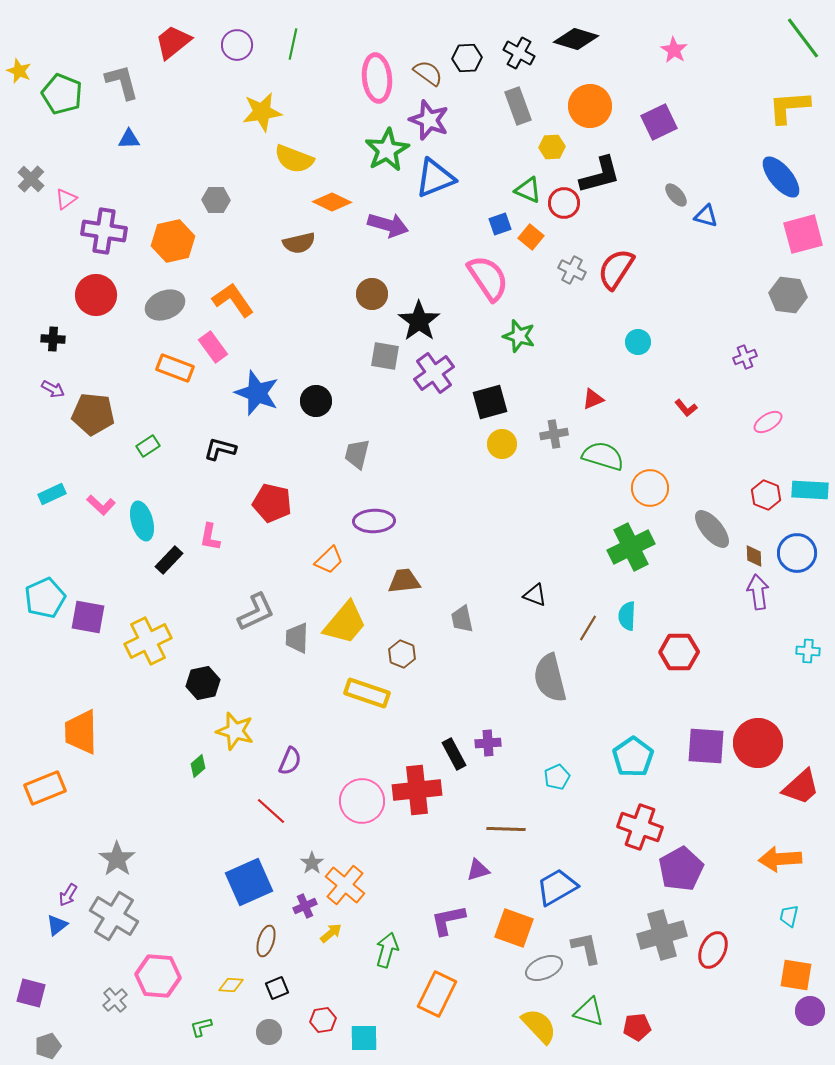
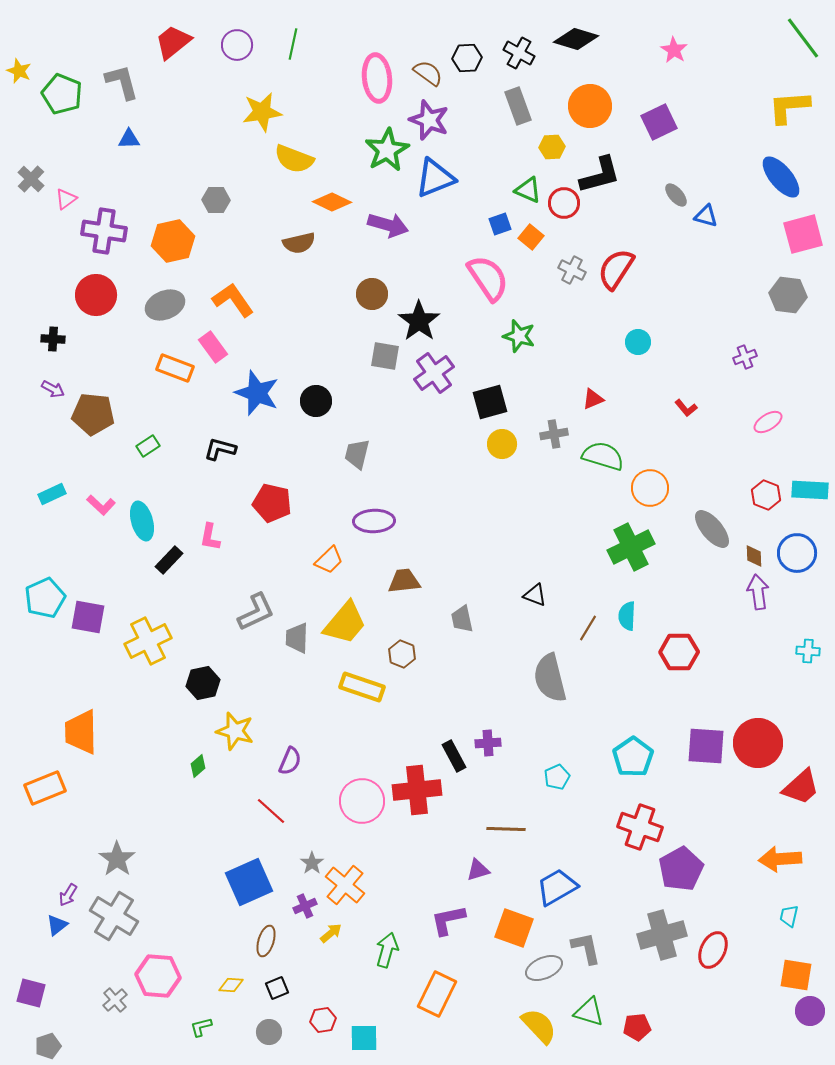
yellow rectangle at (367, 693): moved 5 px left, 6 px up
black rectangle at (454, 754): moved 2 px down
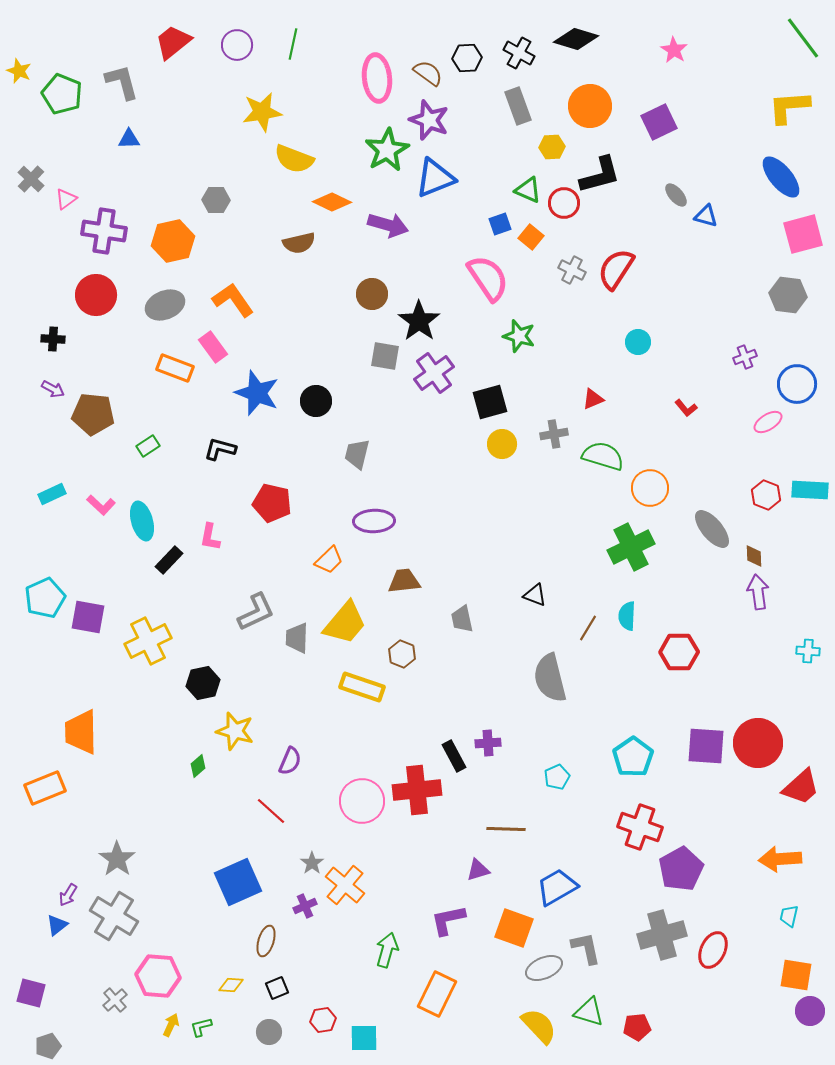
blue circle at (797, 553): moved 169 px up
blue square at (249, 882): moved 11 px left
yellow arrow at (331, 933): moved 160 px left, 92 px down; rotated 25 degrees counterclockwise
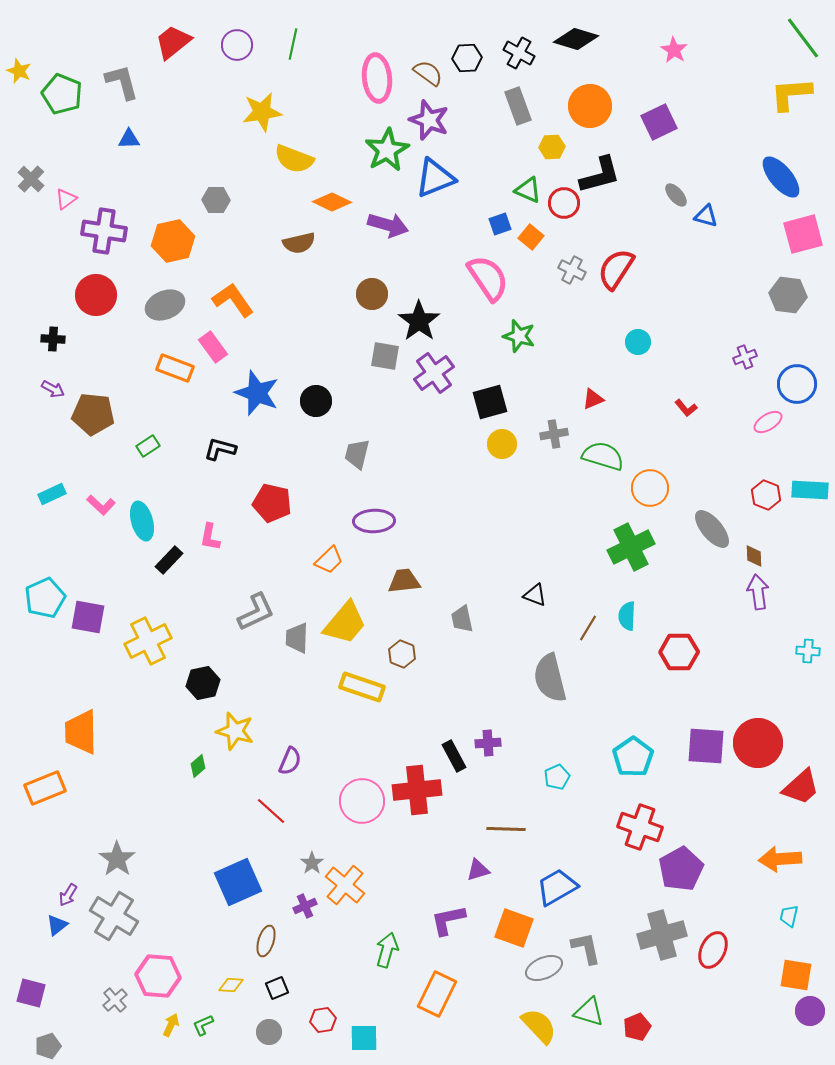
yellow L-shape at (789, 107): moved 2 px right, 13 px up
green L-shape at (201, 1027): moved 2 px right, 2 px up; rotated 10 degrees counterclockwise
red pentagon at (637, 1027): rotated 16 degrees counterclockwise
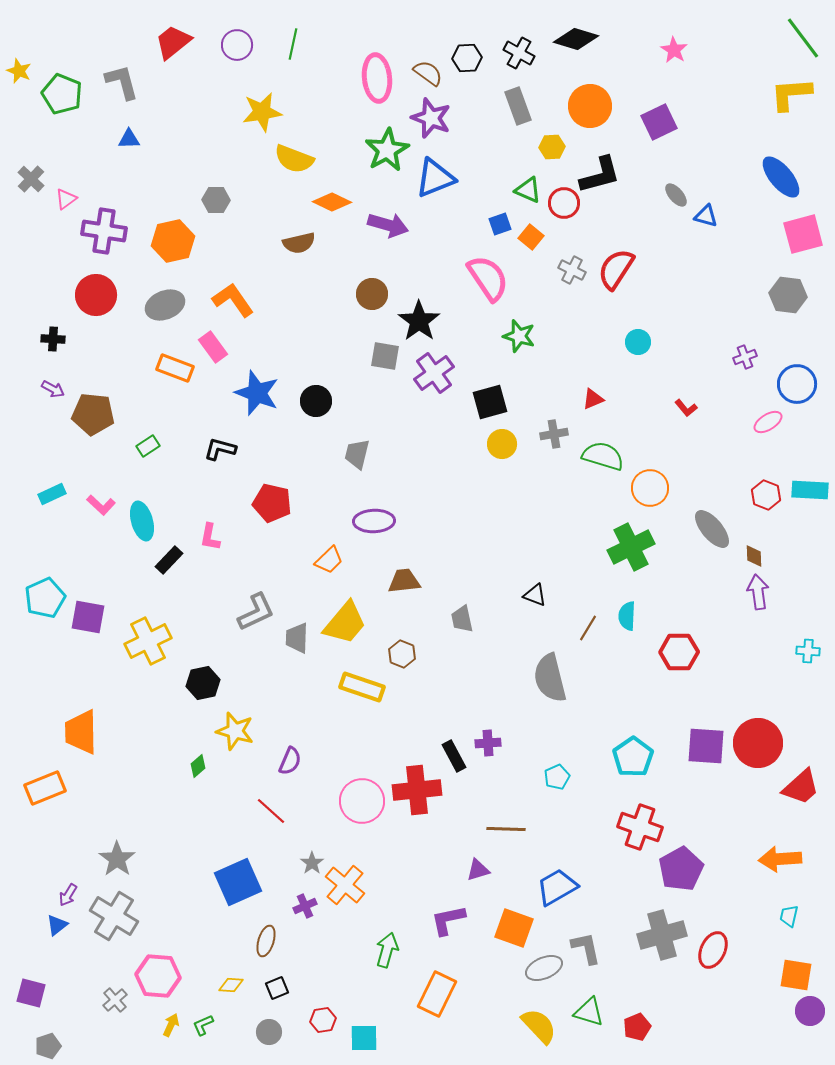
purple star at (429, 120): moved 2 px right, 2 px up
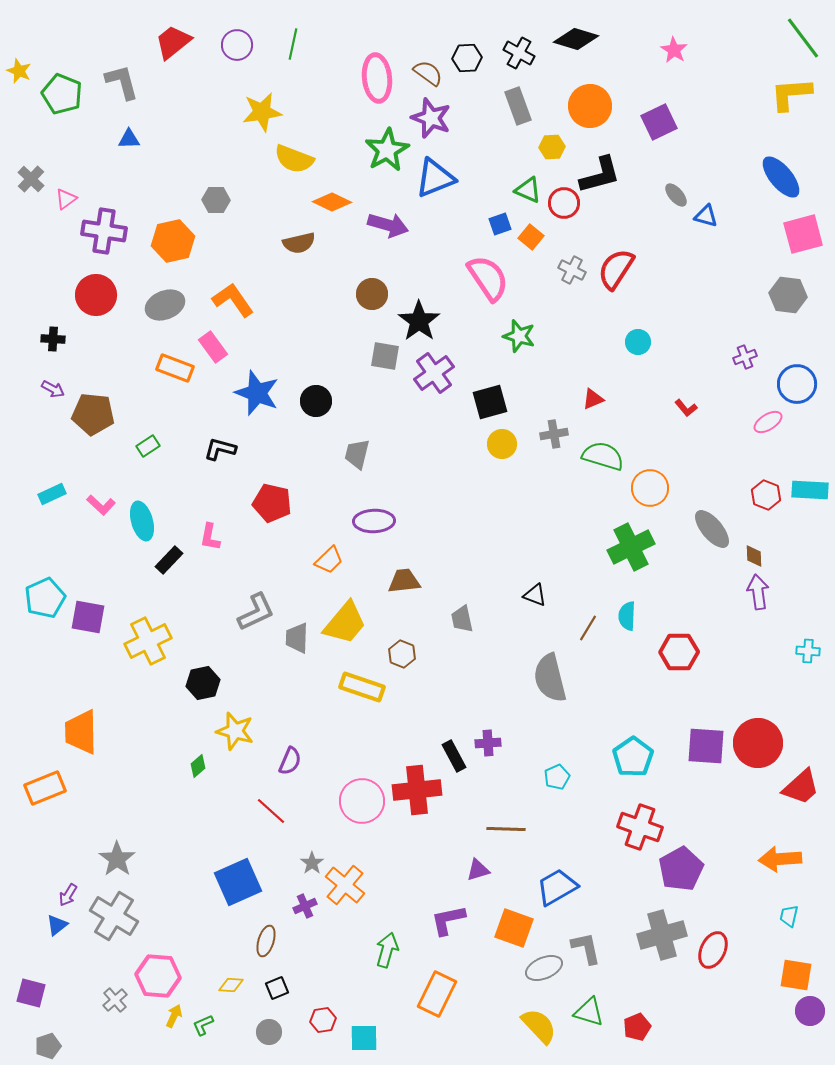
yellow arrow at (171, 1025): moved 3 px right, 9 px up
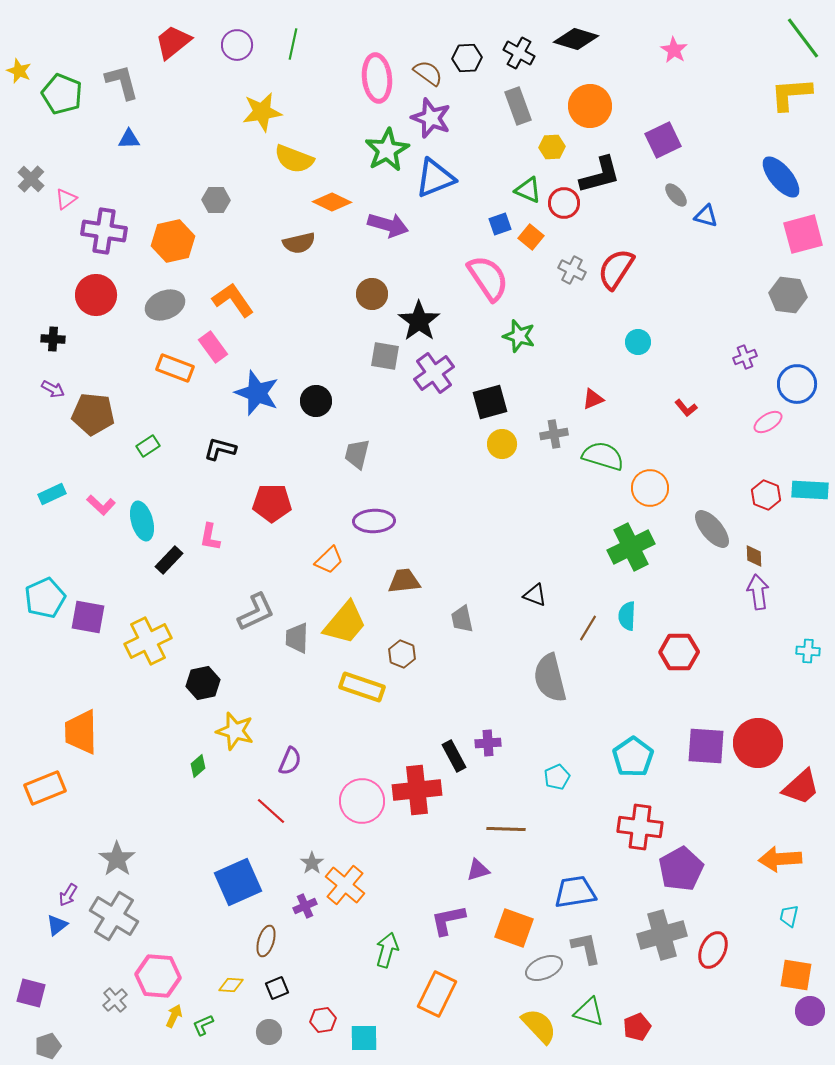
purple square at (659, 122): moved 4 px right, 18 px down
red pentagon at (272, 503): rotated 12 degrees counterclockwise
red cross at (640, 827): rotated 12 degrees counterclockwise
blue trapezoid at (557, 887): moved 18 px right, 5 px down; rotated 21 degrees clockwise
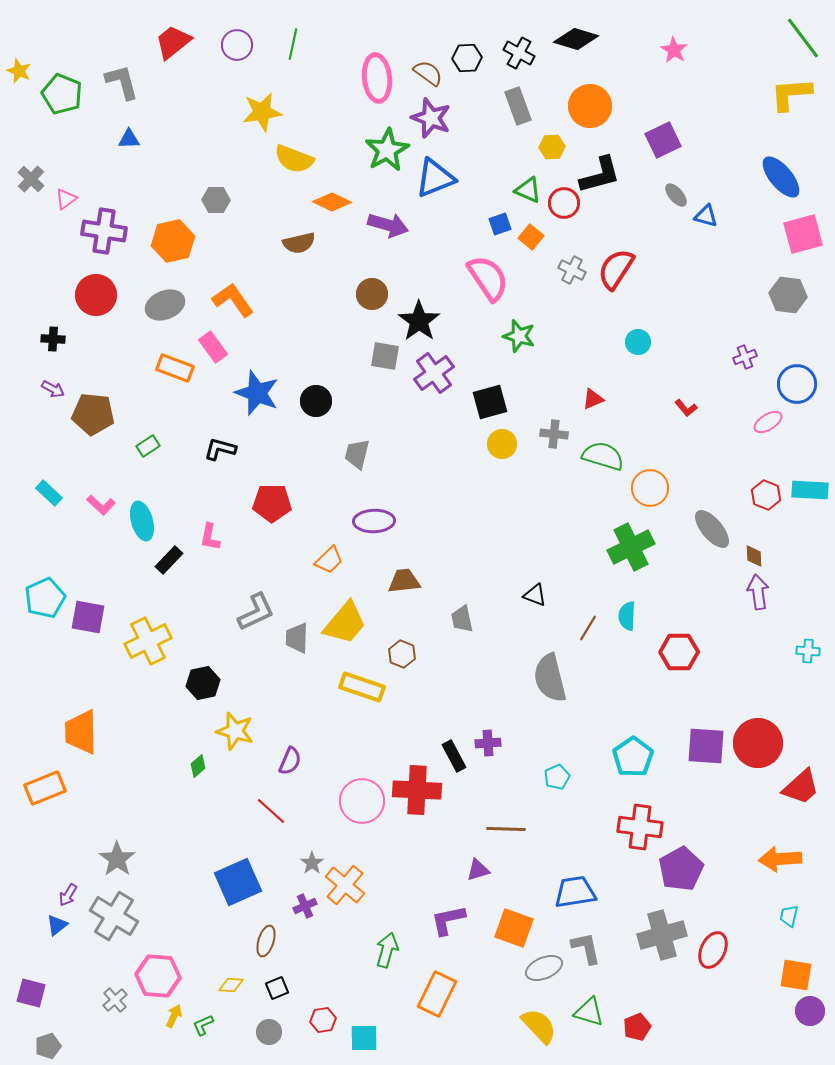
gray cross at (554, 434): rotated 16 degrees clockwise
cyan rectangle at (52, 494): moved 3 px left, 1 px up; rotated 68 degrees clockwise
red cross at (417, 790): rotated 9 degrees clockwise
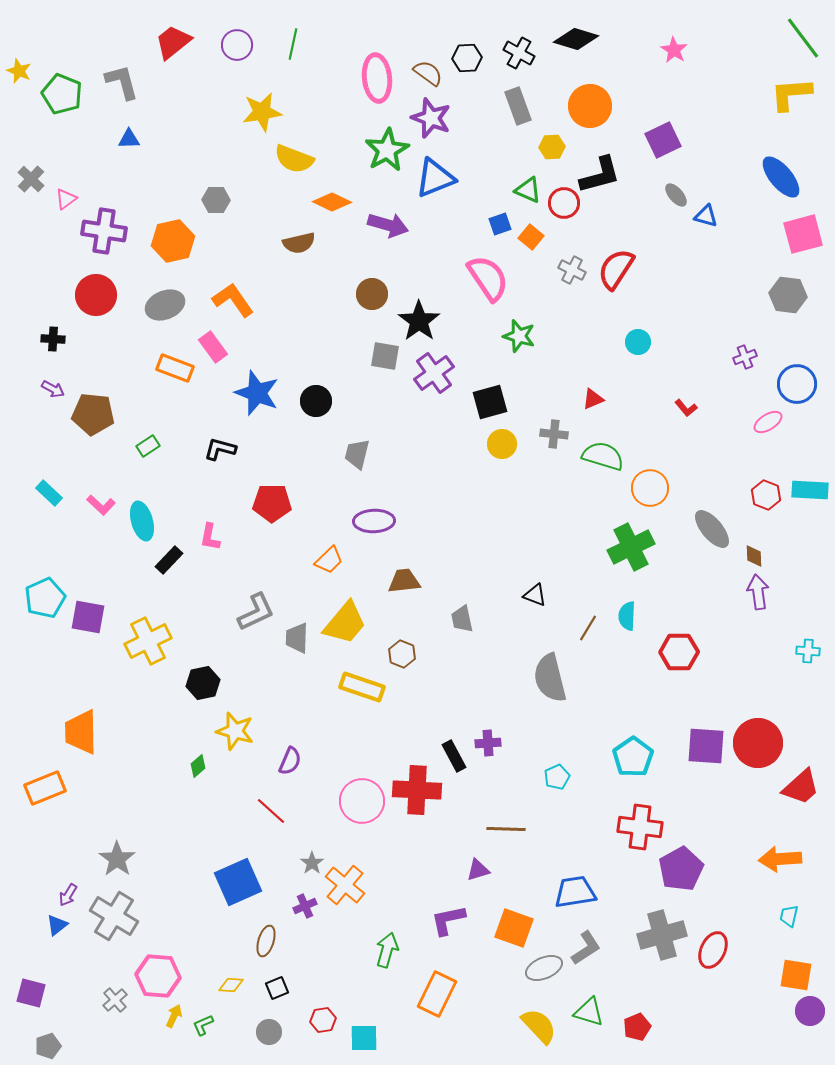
gray L-shape at (586, 948): rotated 69 degrees clockwise
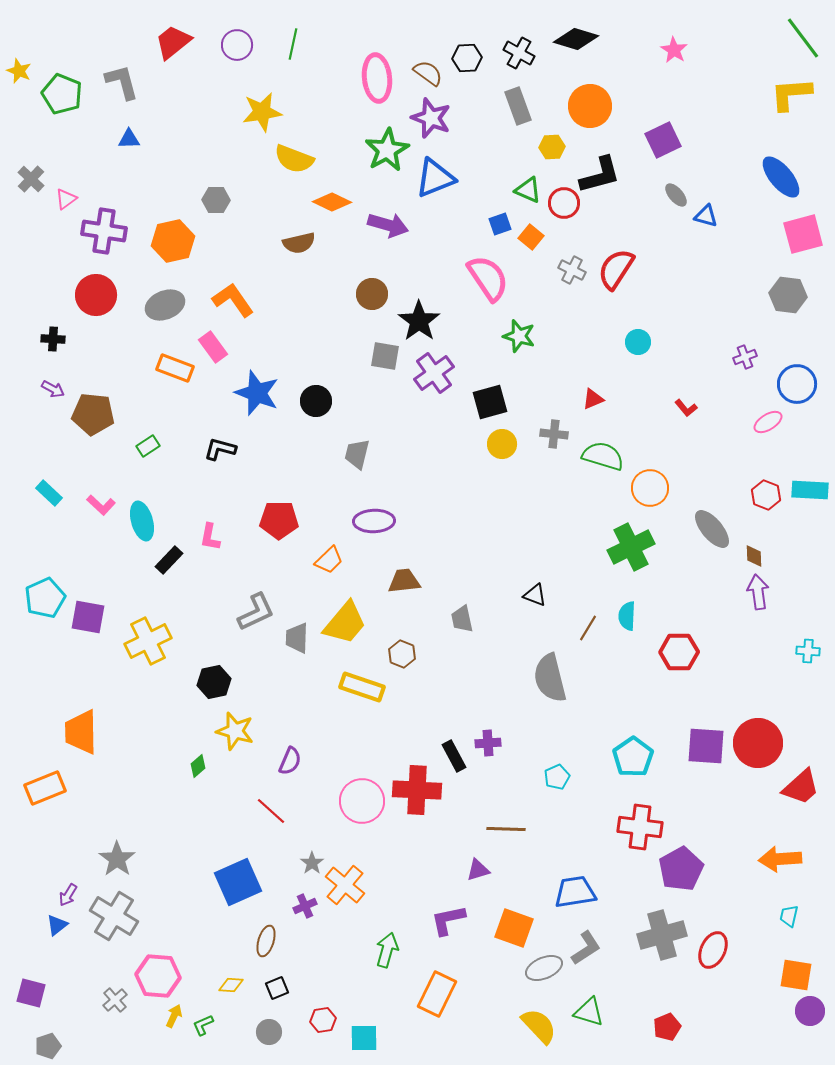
red pentagon at (272, 503): moved 7 px right, 17 px down
black hexagon at (203, 683): moved 11 px right, 1 px up
red pentagon at (637, 1027): moved 30 px right
